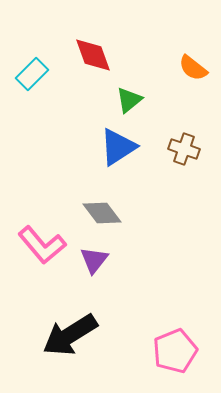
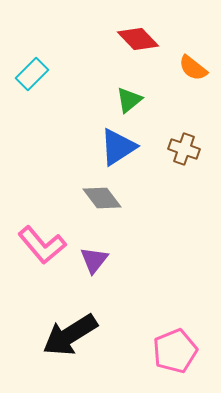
red diamond: moved 45 px right, 16 px up; rotated 24 degrees counterclockwise
gray diamond: moved 15 px up
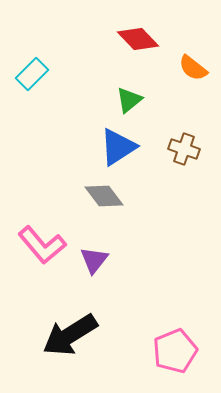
gray diamond: moved 2 px right, 2 px up
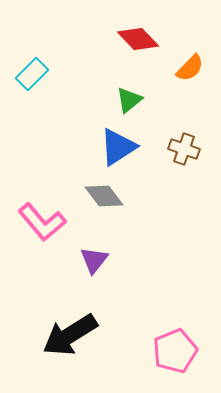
orange semicircle: moved 3 px left; rotated 84 degrees counterclockwise
pink L-shape: moved 23 px up
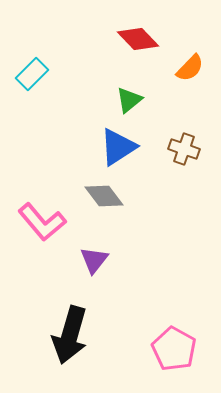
black arrow: rotated 42 degrees counterclockwise
pink pentagon: moved 1 px left, 2 px up; rotated 21 degrees counterclockwise
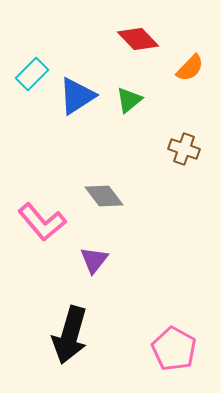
blue triangle: moved 41 px left, 51 px up
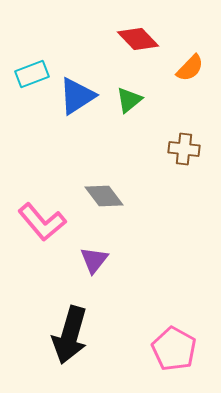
cyan rectangle: rotated 24 degrees clockwise
brown cross: rotated 12 degrees counterclockwise
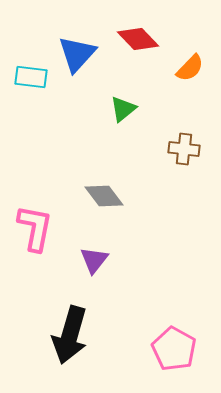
cyan rectangle: moved 1 px left, 3 px down; rotated 28 degrees clockwise
blue triangle: moved 42 px up; rotated 15 degrees counterclockwise
green triangle: moved 6 px left, 9 px down
pink L-shape: moved 7 px left, 6 px down; rotated 129 degrees counterclockwise
